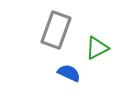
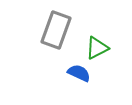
blue semicircle: moved 10 px right
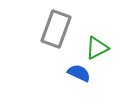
gray rectangle: moved 1 px up
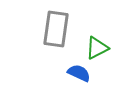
gray rectangle: rotated 12 degrees counterclockwise
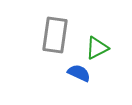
gray rectangle: moved 1 px left, 6 px down
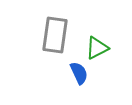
blue semicircle: rotated 40 degrees clockwise
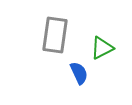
green triangle: moved 5 px right
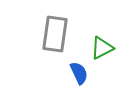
gray rectangle: moved 1 px up
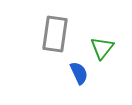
green triangle: rotated 25 degrees counterclockwise
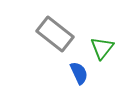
gray rectangle: rotated 60 degrees counterclockwise
